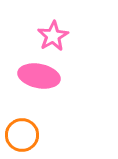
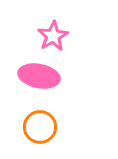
orange circle: moved 18 px right, 8 px up
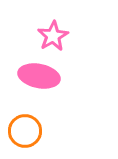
orange circle: moved 15 px left, 4 px down
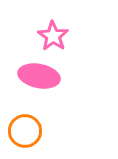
pink star: rotated 8 degrees counterclockwise
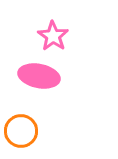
orange circle: moved 4 px left
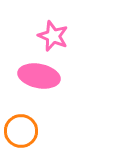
pink star: rotated 12 degrees counterclockwise
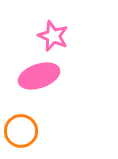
pink ellipse: rotated 30 degrees counterclockwise
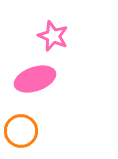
pink ellipse: moved 4 px left, 3 px down
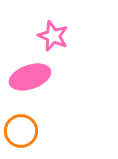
pink ellipse: moved 5 px left, 2 px up
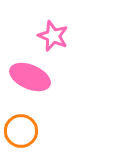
pink ellipse: rotated 42 degrees clockwise
